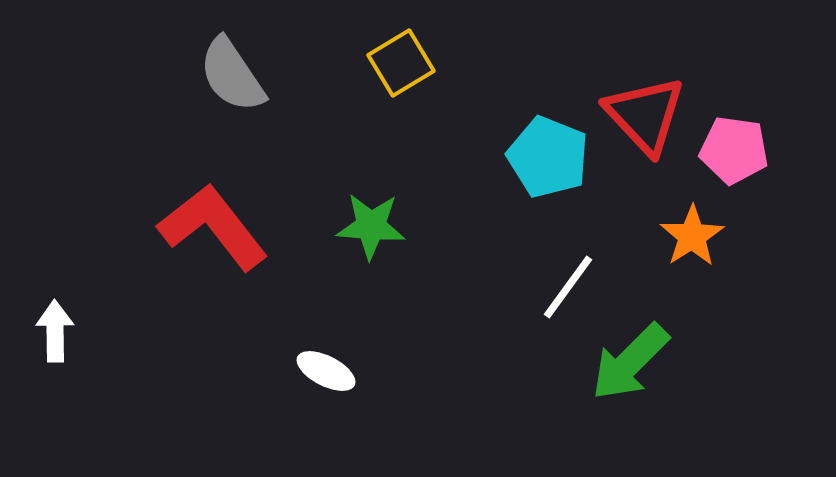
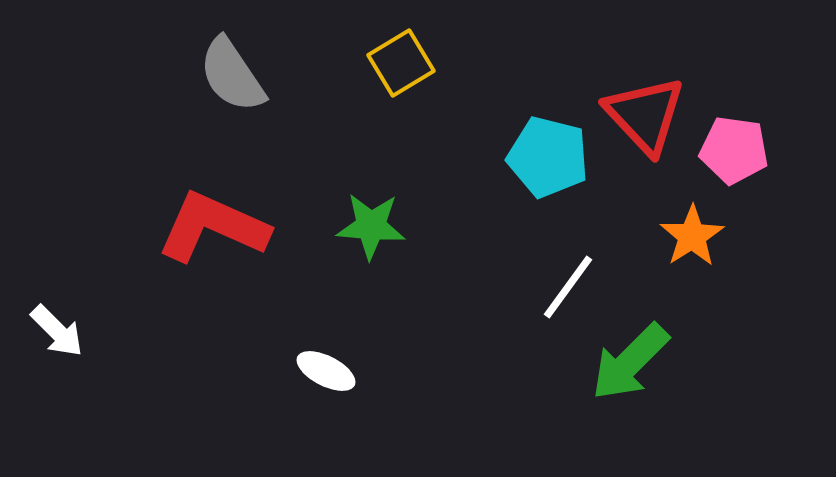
cyan pentagon: rotated 8 degrees counterclockwise
red L-shape: rotated 28 degrees counterclockwise
white arrow: moved 2 px right; rotated 136 degrees clockwise
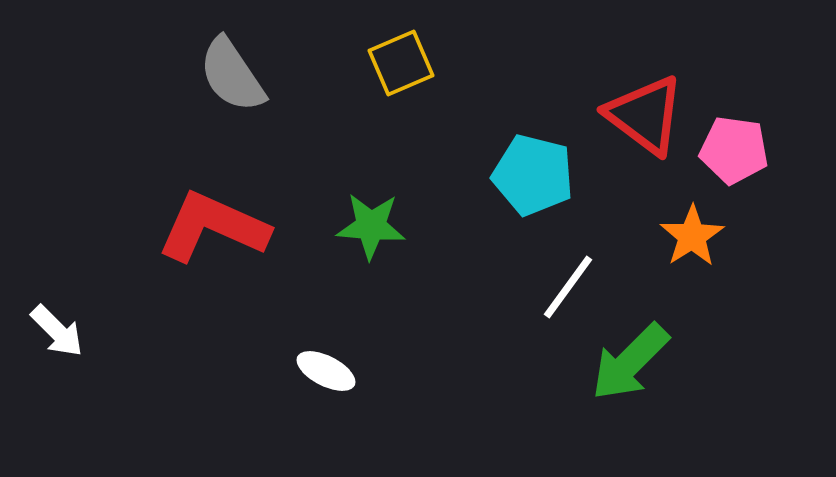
yellow square: rotated 8 degrees clockwise
red triangle: rotated 10 degrees counterclockwise
cyan pentagon: moved 15 px left, 18 px down
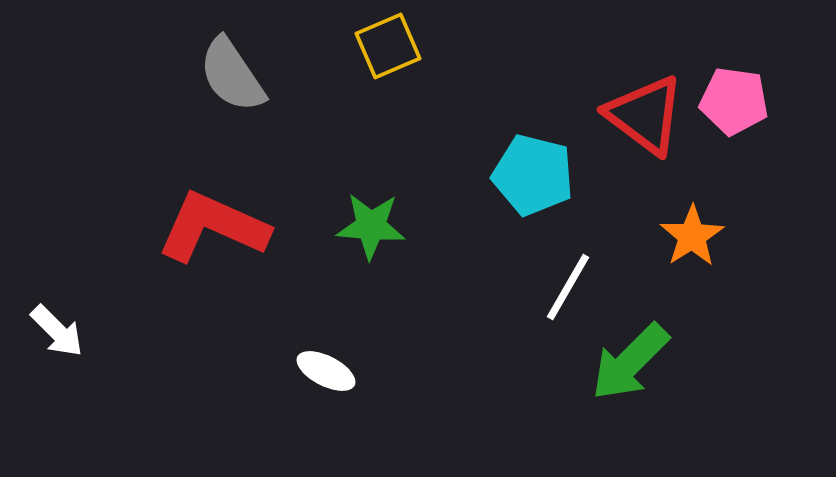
yellow square: moved 13 px left, 17 px up
pink pentagon: moved 49 px up
white line: rotated 6 degrees counterclockwise
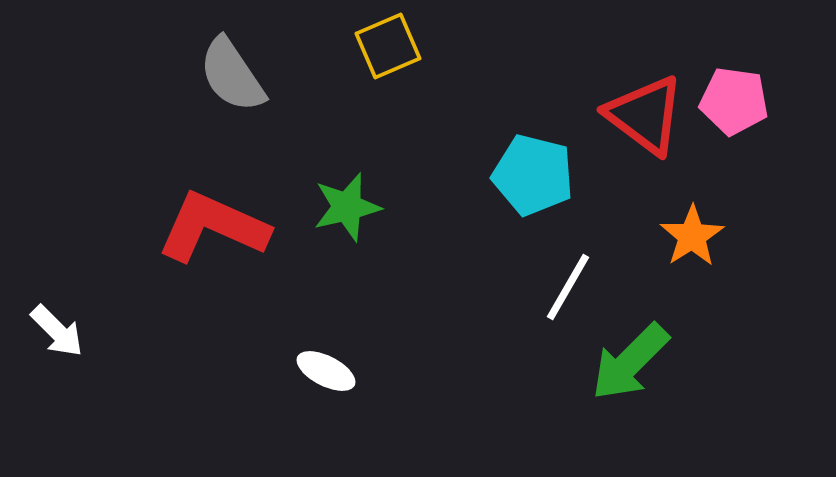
green star: moved 24 px left, 19 px up; rotated 18 degrees counterclockwise
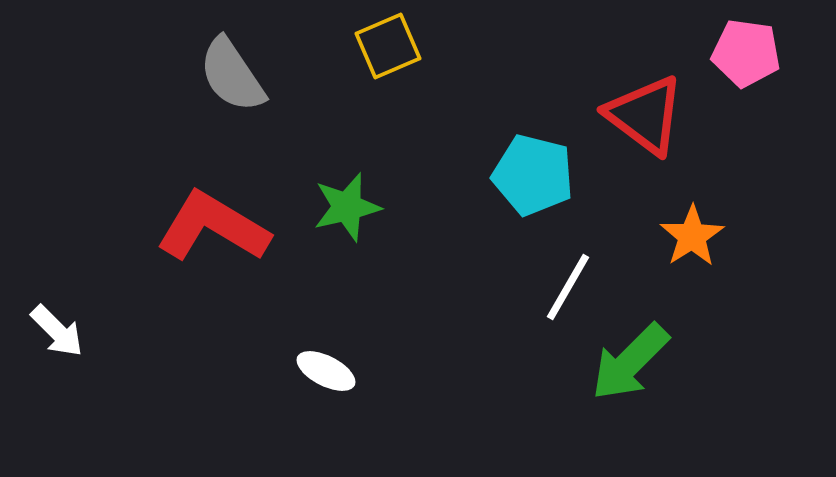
pink pentagon: moved 12 px right, 48 px up
red L-shape: rotated 7 degrees clockwise
